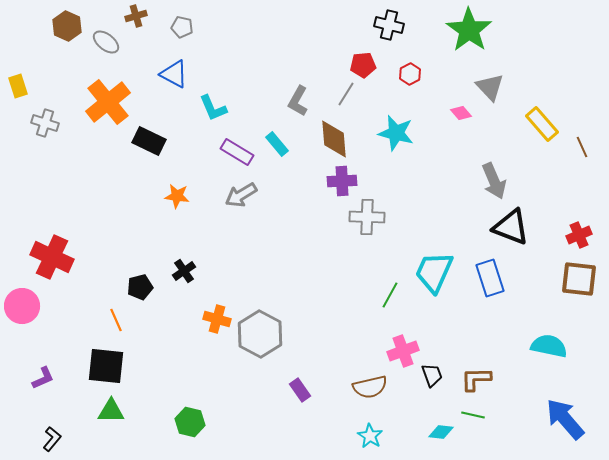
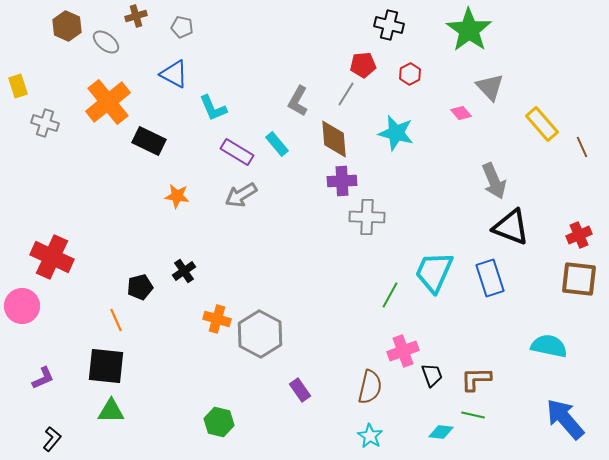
brown semicircle at (370, 387): rotated 64 degrees counterclockwise
green hexagon at (190, 422): moved 29 px right
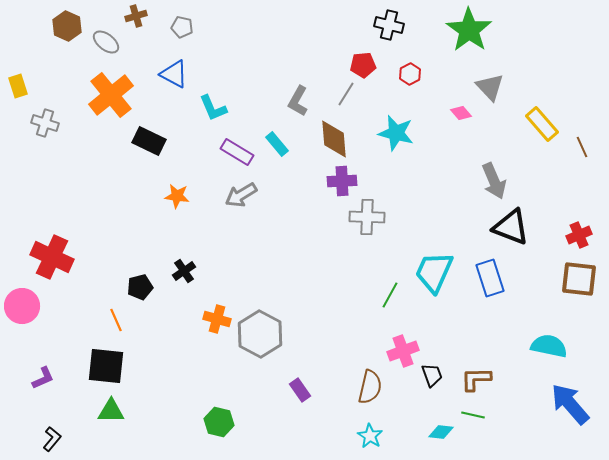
orange cross at (108, 102): moved 3 px right, 7 px up
blue arrow at (565, 419): moved 5 px right, 15 px up
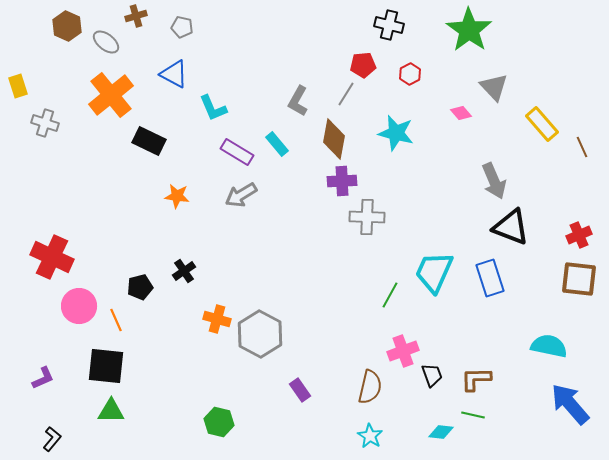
gray triangle at (490, 87): moved 4 px right
brown diamond at (334, 139): rotated 15 degrees clockwise
pink circle at (22, 306): moved 57 px right
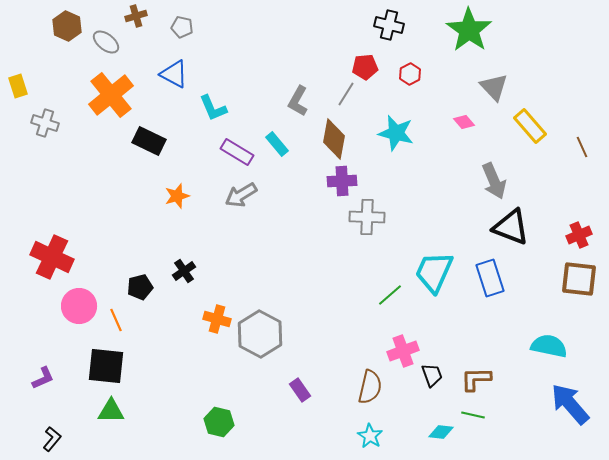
red pentagon at (363, 65): moved 2 px right, 2 px down
pink diamond at (461, 113): moved 3 px right, 9 px down
yellow rectangle at (542, 124): moved 12 px left, 2 px down
orange star at (177, 196): rotated 25 degrees counterclockwise
green line at (390, 295): rotated 20 degrees clockwise
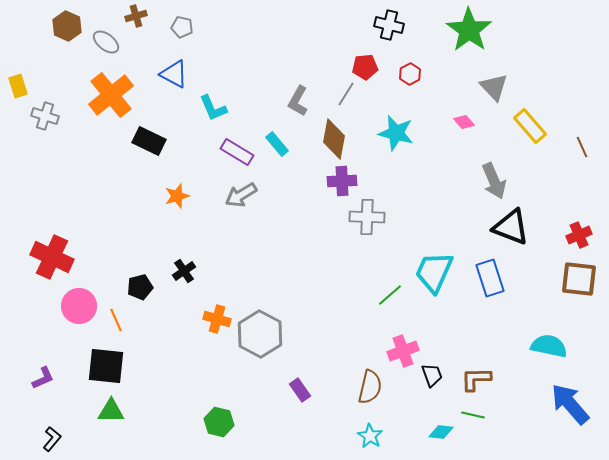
gray cross at (45, 123): moved 7 px up
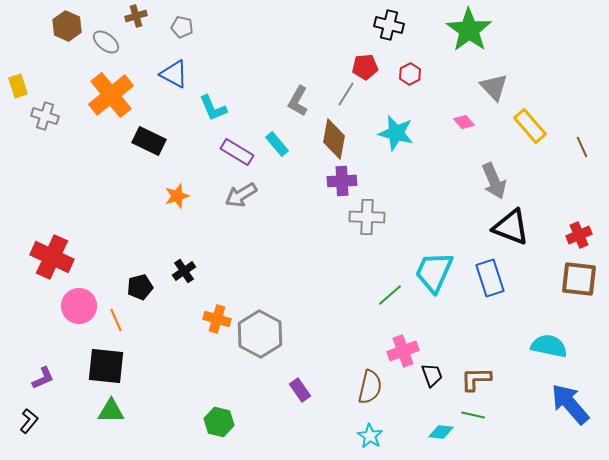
black L-shape at (52, 439): moved 23 px left, 18 px up
